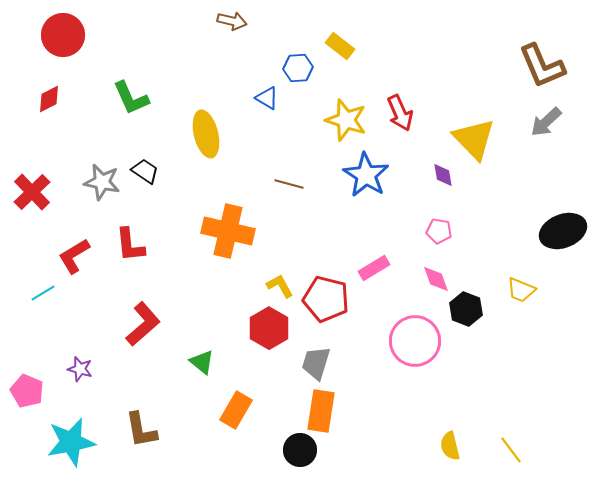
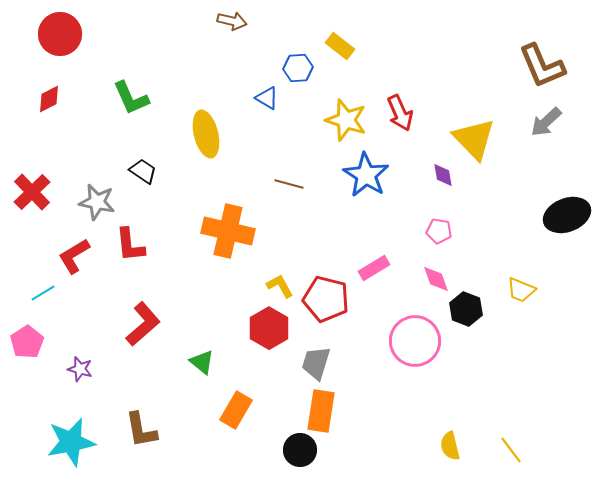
red circle at (63, 35): moved 3 px left, 1 px up
black trapezoid at (145, 171): moved 2 px left
gray star at (102, 182): moved 5 px left, 20 px down
black ellipse at (563, 231): moved 4 px right, 16 px up
pink pentagon at (27, 391): moved 49 px up; rotated 16 degrees clockwise
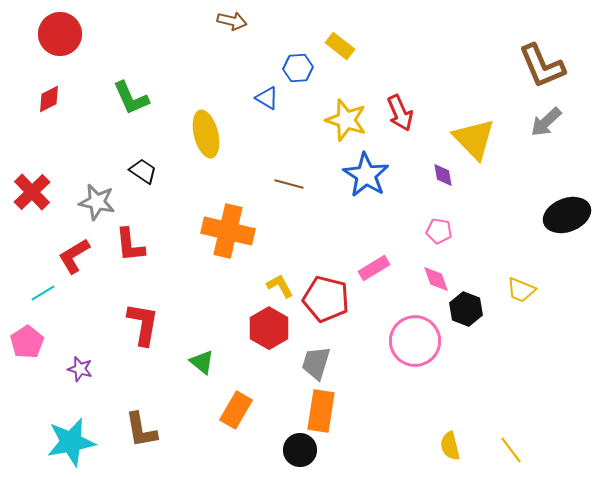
red L-shape at (143, 324): rotated 39 degrees counterclockwise
